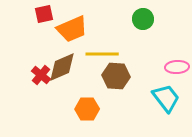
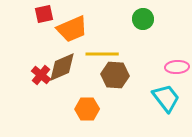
brown hexagon: moved 1 px left, 1 px up
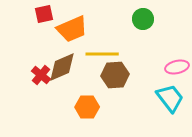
pink ellipse: rotated 10 degrees counterclockwise
brown hexagon: rotated 8 degrees counterclockwise
cyan trapezoid: moved 4 px right
orange hexagon: moved 2 px up
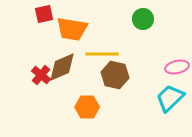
orange trapezoid: rotated 32 degrees clockwise
brown hexagon: rotated 16 degrees clockwise
cyan trapezoid: rotated 96 degrees counterclockwise
